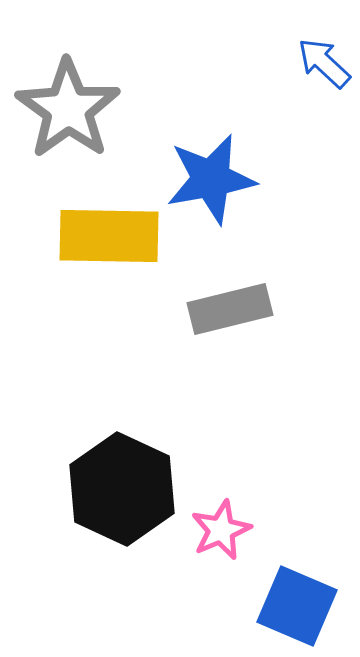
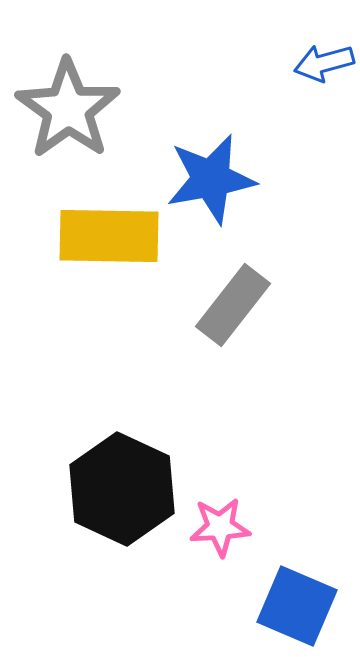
blue arrow: rotated 58 degrees counterclockwise
gray rectangle: moved 3 px right, 4 px up; rotated 38 degrees counterclockwise
pink star: moved 1 px left, 3 px up; rotated 20 degrees clockwise
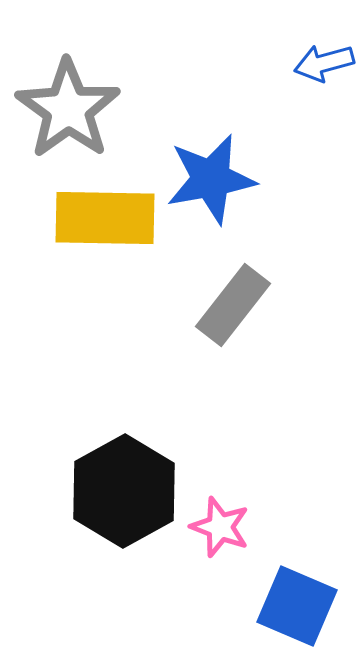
yellow rectangle: moved 4 px left, 18 px up
black hexagon: moved 2 px right, 2 px down; rotated 6 degrees clockwise
pink star: rotated 24 degrees clockwise
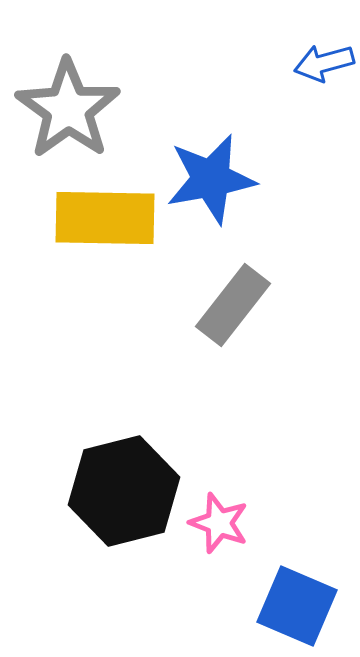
black hexagon: rotated 15 degrees clockwise
pink star: moved 1 px left, 4 px up
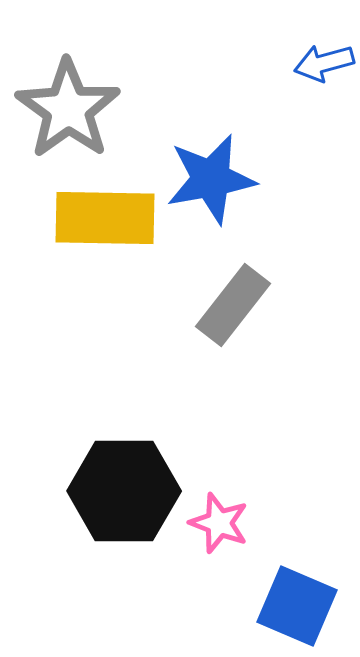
black hexagon: rotated 14 degrees clockwise
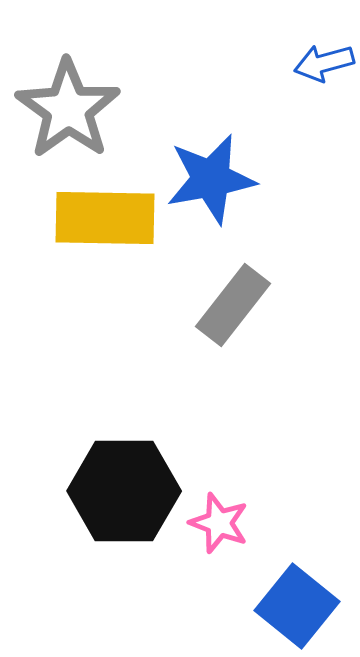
blue square: rotated 16 degrees clockwise
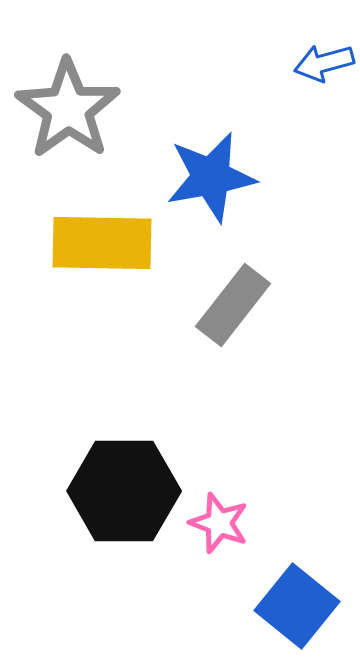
blue star: moved 2 px up
yellow rectangle: moved 3 px left, 25 px down
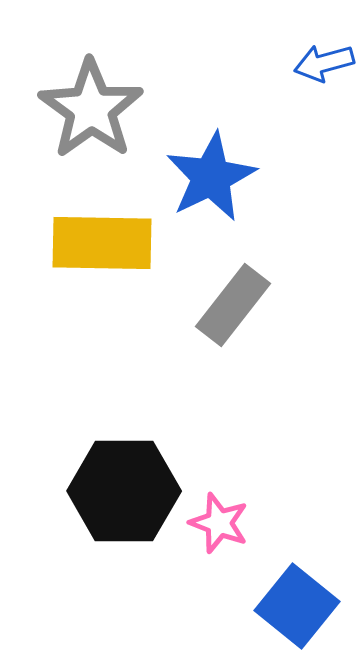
gray star: moved 23 px right
blue star: rotated 16 degrees counterclockwise
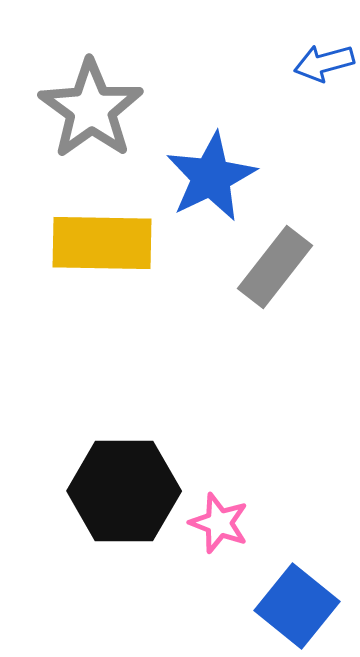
gray rectangle: moved 42 px right, 38 px up
